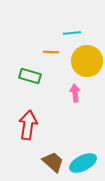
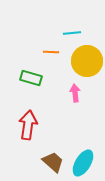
green rectangle: moved 1 px right, 2 px down
cyan ellipse: rotated 32 degrees counterclockwise
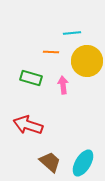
pink arrow: moved 12 px left, 8 px up
red arrow: rotated 80 degrees counterclockwise
brown trapezoid: moved 3 px left
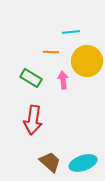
cyan line: moved 1 px left, 1 px up
green rectangle: rotated 15 degrees clockwise
pink arrow: moved 5 px up
red arrow: moved 5 px right, 5 px up; rotated 100 degrees counterclockwise
cyan ellipse: rotated 40 degrees clockwise
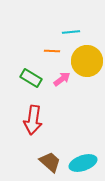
orange line: moved 1 px right, 1 px up
pink arrow: moved 1 px left, 1 px up; rotated 60 degrees clockwise
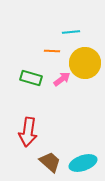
yellow circle: moved 2 px left, 2 px down
green rectangle: rotated 15 degrees counterclockwise
red arrow: moved 5 px left, 12 px down
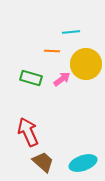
yellow circle: moved 1 px right, 1 px down
red arrow: rotated 148 degrees clockwise
brown trapezoid: moved 7 px left
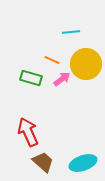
orange line: moved 9 px down; rotated 21 degrees clockwise
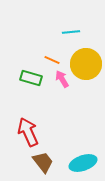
pink arrow: rotated 84 degrees counterclockwise
brown trapezoid: rotated 10 degrees clockwise
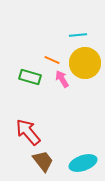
cyan line: moved 7 px right, 3 px down
yellow circle: moved 1 px left, 1 px up
green rectangle: moved 1 px left, 1 px up
red arrow: rotated 16 degrees counterclockwise
brown trapezoid: moved 1 px up
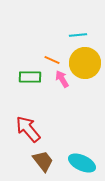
green rectangle: rotated 15 degrees counterclockwise
red arrow: moved 3 px up
cyan ellipse: moved 1 px left; rotated 44 degrees clockwise
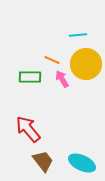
yellow circle: moved 1 px right, 1 px down
